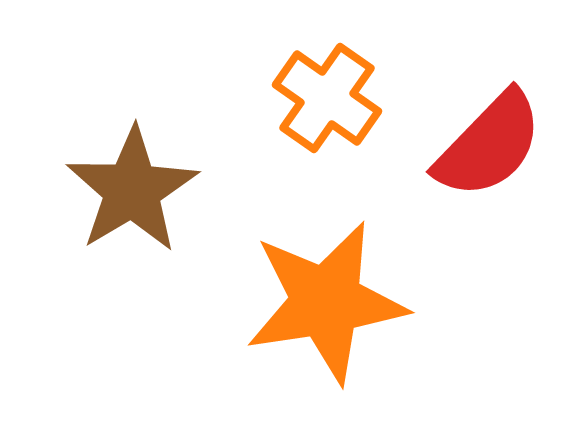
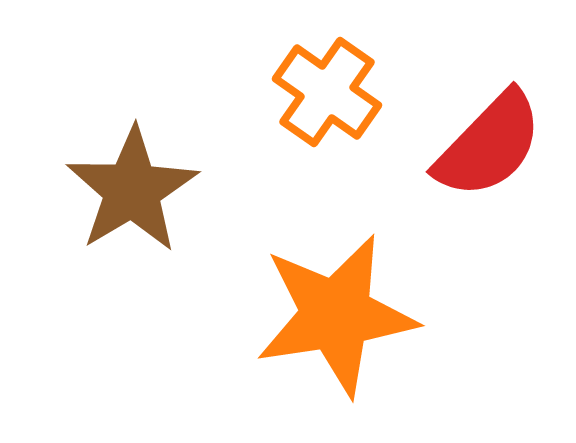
orange cross: moved 6 px up
orange star: moved 10 px right, 13 px down
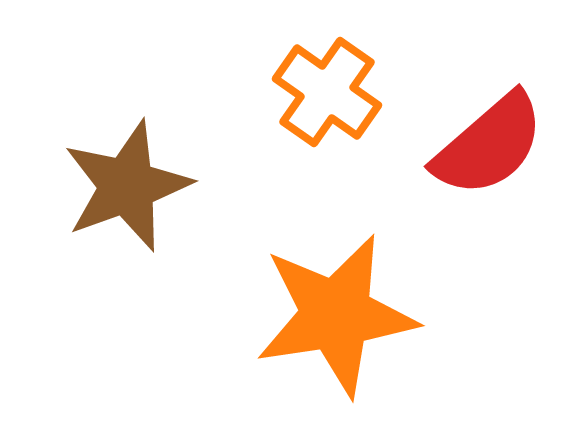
red semicircle: rotated 5 degrees clockwise
brown star: moved 5 px left, 4 px up; rotated 11 degrees clockwise
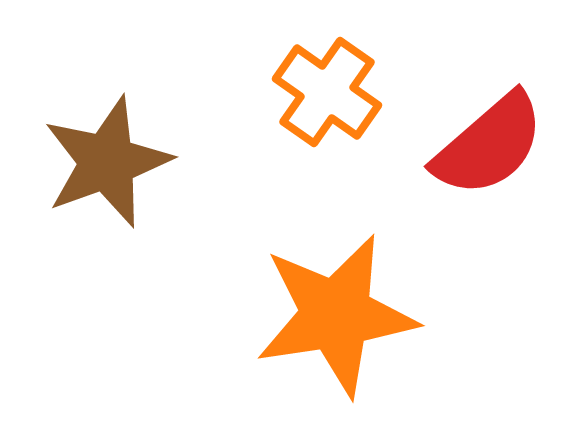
brown star: moved 20 px left, 24 px up
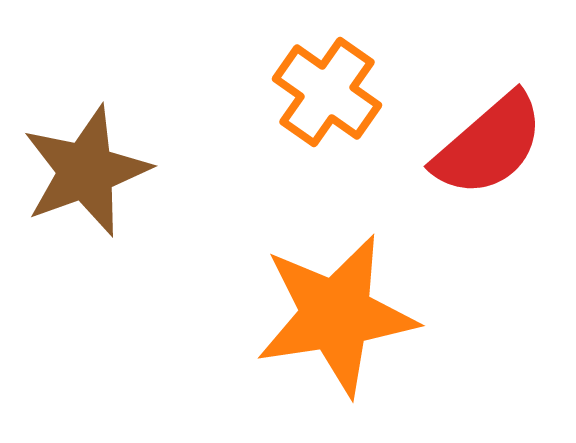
brown star: moved 21 px left, 9 px down
